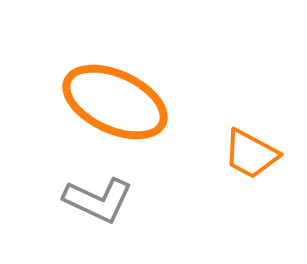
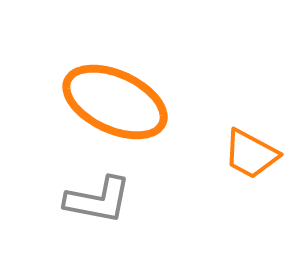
gray L-shape: rotated 14 degrees counterclockwise
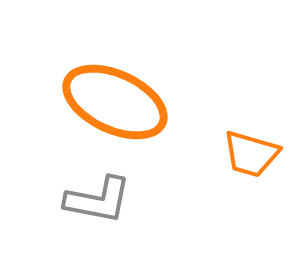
orange trapezoid: rotated 12 degrees counterclockwise
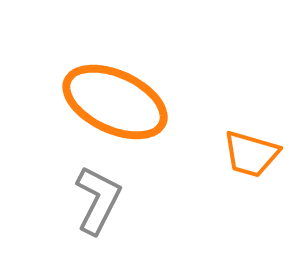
gray L-shape: rotated 74 degrees counterclockwise
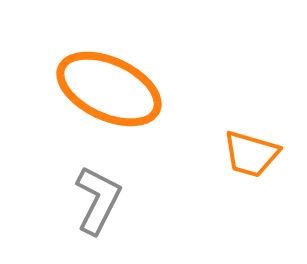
orange ellipse: moved 6 px left, 13 px up
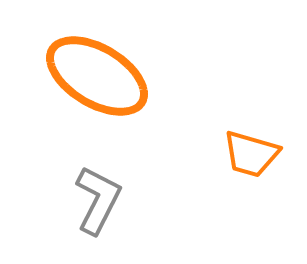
orange ellipse: moved 12 px left, 13 px up; rotated 6 degrees clockwise
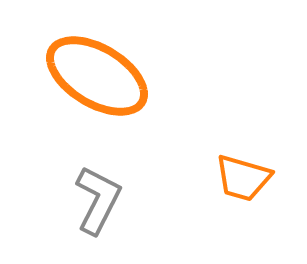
orange trapezoid: moved 8 px left, 24 px down
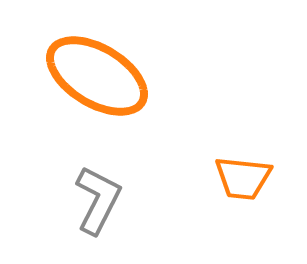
orange trapezoid: rotated 10 degrees counterclockwise
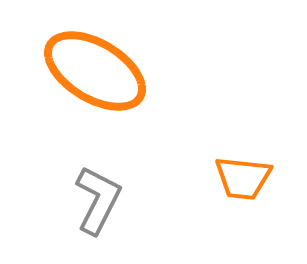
orange ellipse: moved 2 px left, 5 px up
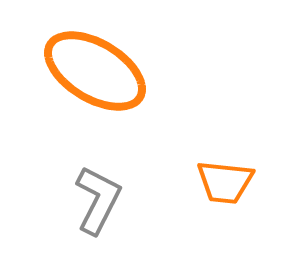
orange trapezoid: moved 18 px left, 4 px down
